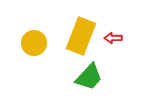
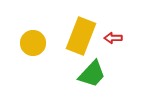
yellow circle: moved 1 px left
green trapezoid: moved 3 px right, 3 px up
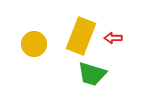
yellow circle: moved 1 px right, 1 px down
green trapezoid: rotated 64 degrees clockwise
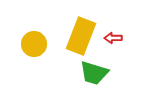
green trapezoid: moved 2 px right, 1 px up
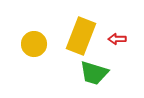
red arrow: moved 4 px right, 1 px down
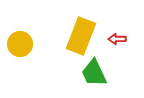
yellow circle: moved 14 px left
green trapezoid: rotated 48 degrees clockwise
